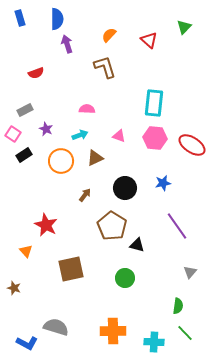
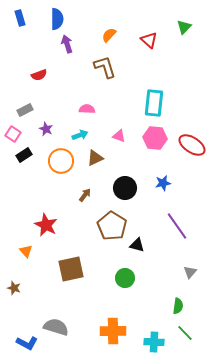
red semicircle: moved 3 px right, 2 px down
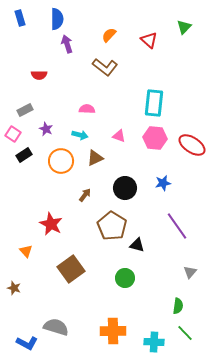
brown L-shape: rotated 145 degrees clockwise
red semicircle: rotated 21 degrees clockwise
cyan arrow: rotated 35 degrees clockwise
red star: moved 5 px right, 1 px up
brown square: rotated 24 degrees counterclockwise
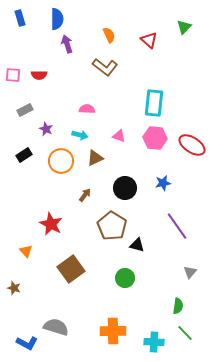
orange semicircle: rotated 112 degrees clockwise
pink square: moved 59 px up; rotated 28 degrees counterclockwise
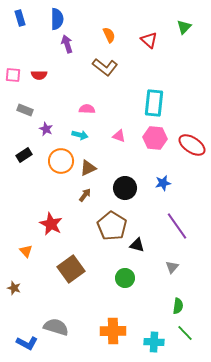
gray rectangle: rotated 49 degrees clockwise
brown triangle: moved 7 px left, 10 px down
gray triangle: moved 18 px left, 5 px up
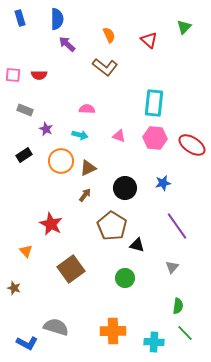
purple arrow: rotated 30 degrees counterclockwise
